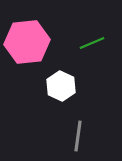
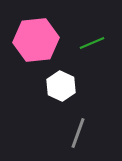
pink hexagon: moved 9 px right, 2 px up
gray line: moved 3 px up; rotated 12 degrees clockwise
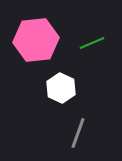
white hexagon: moved 2 px down
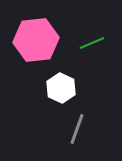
gray line: moved 1 px left, 4 px up
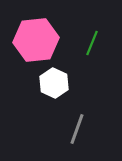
green line: rotated 45 degrees counterclockwise
white hexagon: moved 7 px left, 5 px up
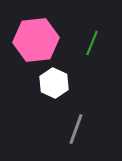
gray line: moved 1 px left
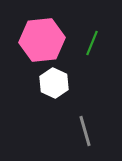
pink hexagon: moved 6 px right
gray line: moved 9 px right, 2 px down; rotated 36 degrees counterclockwise
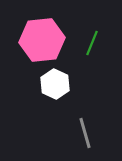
white hexagon: moved 1 px right, 1 px down
gray line: moved 2 px down
